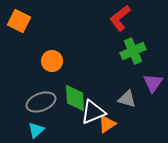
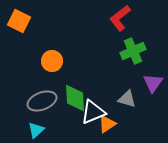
gray ellipse: moved 1 px right, 1 px up
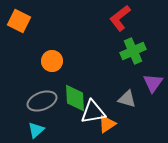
white triangle: rotated 12 degrees clockwise
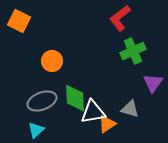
gray triangle: moved 3 px right, 10 px down
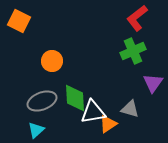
red L-shape: moved 17 px right
orange triangle: moved 1 px right
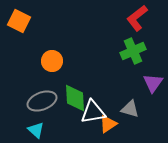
cyan triangle: rotated 36 degrees counterclockwise
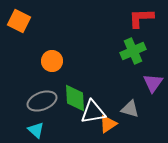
red L-shape: moved 4 px right; rotated 36 degrees clockwise
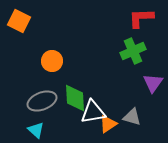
gray triangle: moved 2 px right, 8 px down
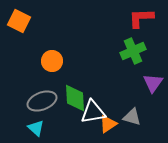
cyan triangle: moved 2 px up
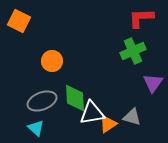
white triangle: moved 1 px left, 1 px down
